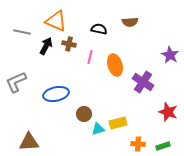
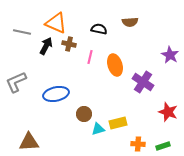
orange triangle: moved 2 px down
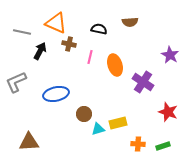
black arrow: moved 6 px left, 5 px down
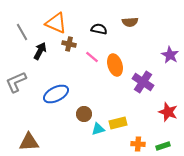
gray line: rotated 48 degrees clockwise
pink line: moved 2 px right; rotated 64 degrees counterclockwise
blue ellipse: rotated 15 degrees counterclockwise
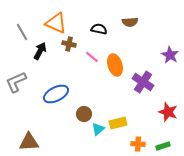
cyan triangle: rotated 24 degrees counterclockwise
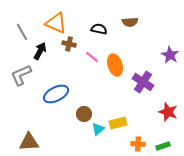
gray L-shape: moved 5 px right, 7 px up
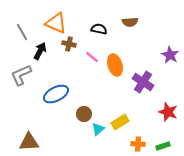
yellow rectangle: moved 2 px right, 1 px up; rotated 18 degrees counterclockwise
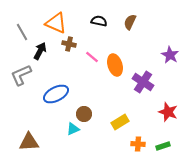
brown semicircle: rotated 119 degrees clockwise
black semicircle: moved 8 px up
cyan triangle: moved 25 px left; rotated 16 degrees clockwise
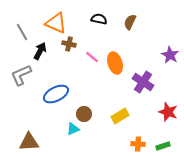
black semicircle: moved 2 px up
orange ellipse: moved 2 px up
yellow rectangle: moved 6 px up
